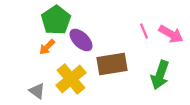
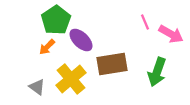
pink line: moved 1 px right, 9 px up
green arrow: moved 3 px left, 3 px up
gray triangle: moved 4 px up
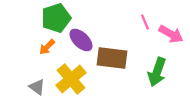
green pentagon: moved 2 px up; rotated 16 degrees clockwise
brown rectangle: moved 6 px up; rotated 16 degrees clockwise
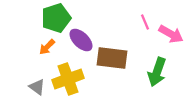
yellow cross: moved 3 px left; rotated 20 degrees clockwise
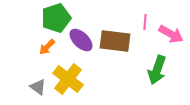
pink line: rotated 28 degrees clockwise
brown rectangle: moved 3 px right, 17 px up
green arrow: moved 2 px up
yellow cross: rotated 32 degrees counterclockwise
gray triangle: moved 1 px right
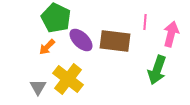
green pentagon: rotated 28 degrees counterclockwise
pink arrow: rotated 105 degrees counterclockwise
gray triangle: rotated 24 degrees clockwise
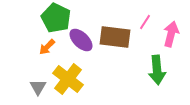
pink line: rotated 28 degrees clockwise
brown rectangle: moved 4 px up
green arrow: rotated 24 degrees counterclockwise
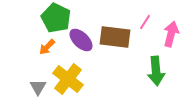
green arrow: moved 1 px left, 1 px down
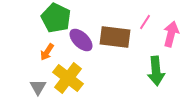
orange arrow: moved 5 px down; rotated 12 degrees counterclockwise
yellow cross: moved 1 px up
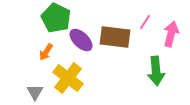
orange arrow: moved 1 px left
gray triangle: moved 3 px left, 5 px down
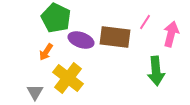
purple ellipse: rotated 25 degrees counterclockwise
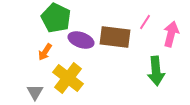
orange arrow: moved 1 px left
